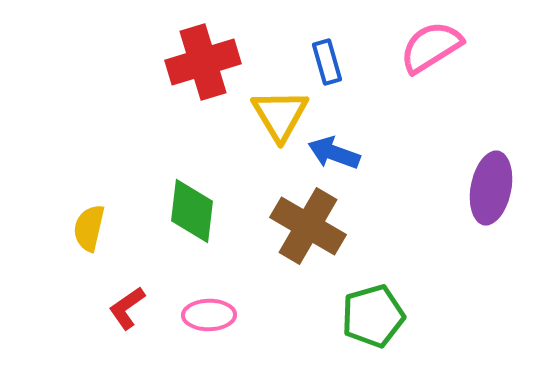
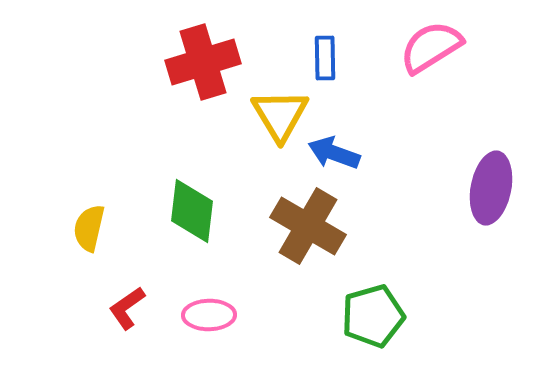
blue rectangle: moved 2 px left, 4 px up; rotated 15 degrees clockwise
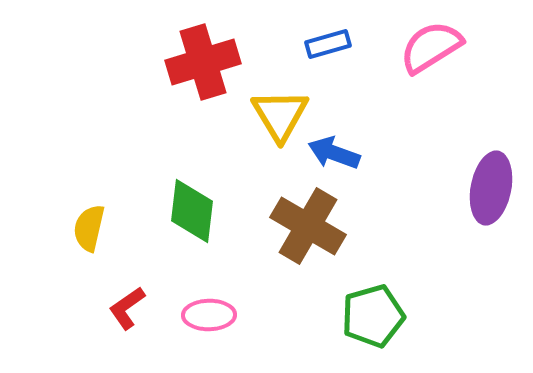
blue rectangle: moved 3 px right, 14 px up; rotated 75 degrees clockwise
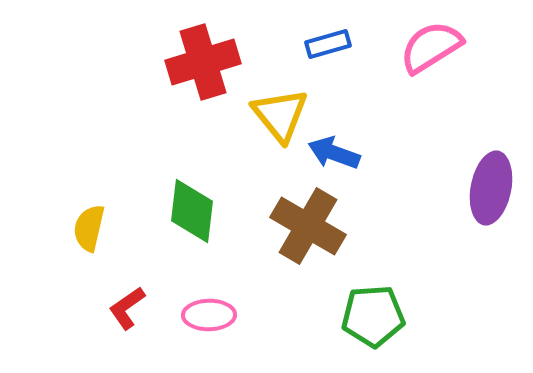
yellow triangle: rotated 8 degrees counterclockwise
green pentagon: rotated 12 degrees clockwise
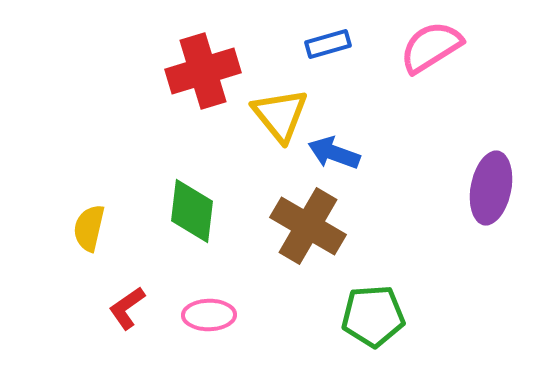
red cross: moved 9 px down
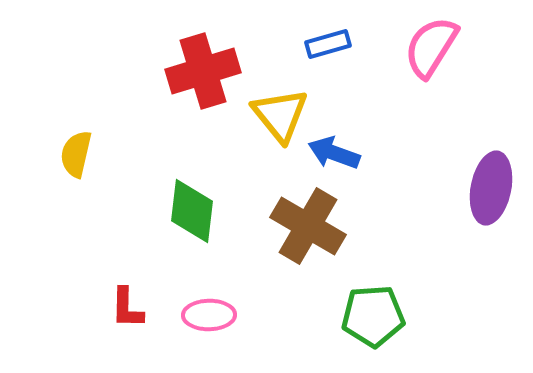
pink semicircle: rotated 26 degrees counterclockwise
yellow semicircle: moved 13 px left, 74 px up
red L-shape: rotated 54 degrees counterclockwise
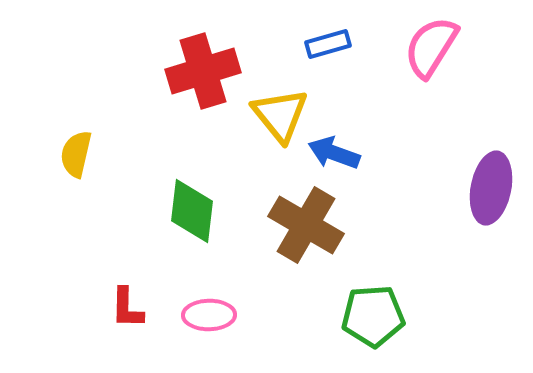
brown cross: moved 2 px left, 1 px up
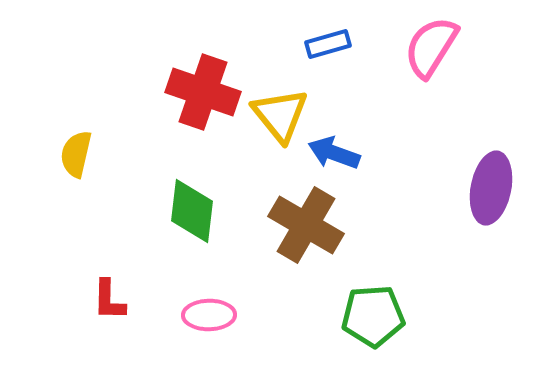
red cross: moved 21 px down; rotated 36 degrees clockwise
red L-shape: moved 18 px left, 8 px up
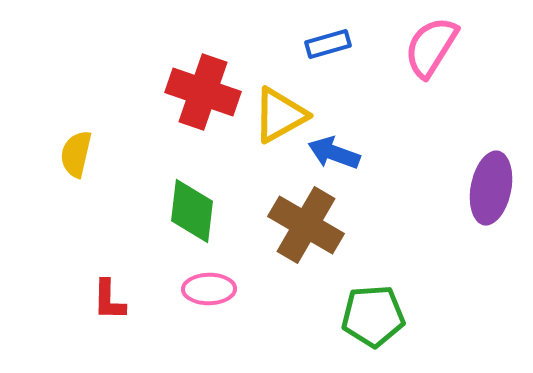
yellow triangle: rotated 40 degrees clockwise
pink ellipse: moved 26 px up
